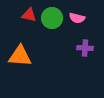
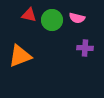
green circle: moved 2 px down
orange triangle: rotated 25 degrees counterclockwise
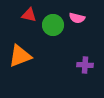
green circle: moved 1 px right, 5 px down
purple cross: moved 17 px down
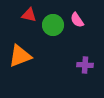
pink semicircle: moved 2 px down; rotated 42 degrees clockwise
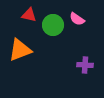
pink semicircle: moved 1 px up; rotated 21 degrees counterclockwise
orange triangle: moved 6 px up
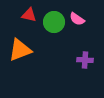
green circle: moved 1 px right, 3 px up
purple cross: moved 5 px up
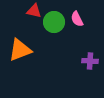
red triangle: moved 5 px right, 4 px up
pink semicircle: rotated 28 degrees clockwise
purple cross: moved 5 px right, 1 px down
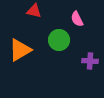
green circle: moved 5 px right, 18 px down
orange triangle: rotated 10 degrees counterclockwise
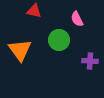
orange triangle: rotated 35 degrees counterclockwise
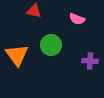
pink semicircle: rotated 42 degrees counterclockwise
green circle: moved 8 px left, 5 px down
orange triangle: moved 3 px left, 5 px down
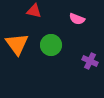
orange triangle: moved 11 px up
purple cross: rotated 21 degrees clockwise
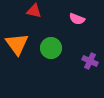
green circle: moved 3 px down
